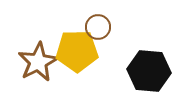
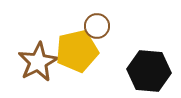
brown circle: moved 1 px left, 1 px up
yellow pentagon: rotated 12 degrees counterclockwise
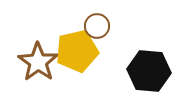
brown star: rotated 9 degrees counterclockwise
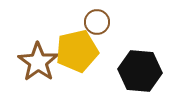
brown circle: moved 4 px up
black hexagon: moved 9 px left
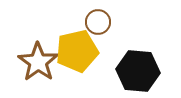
brown circle: moved 1 px right
black hexagon: moved 2 px left
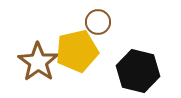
black hexagon: rotated 9 degrees clockwise
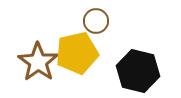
brown circle: moved 2 px left, 1 px up
yellow pentagon: moved 2 px down
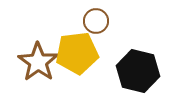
yellow pentagon: rotated 6 degrees clockwise
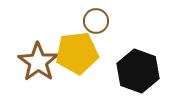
black hexagon: rotated 6 degrees clockwise
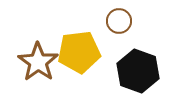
brown circle: moved 23 px right
yellow pentagon: moved 2 px right, 1 px up
